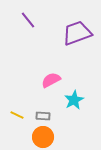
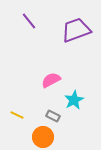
purple line: moved 1 px right, 1 px down
purple trapezoid: moved 1 px left, 3 px up
gray rectangle: moved 10 px right; rotated 24 degrees clockwise
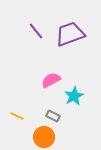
purple line: moved 7 px right, 10 px down
purple trapezoid: moved 6 px left, 4 px down
cyan star: moved 4 px up
yellow line: moved 1 px down
orange circle: moved 1 px right
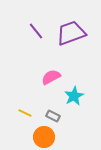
purple trapezoid: moved 1 px right, 1 px up
pink semicircle: moved 3 px up
yellow line: moved 8 px right, 3 px up
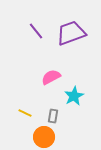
gray rectangle: rotated 72 degrees clockwise
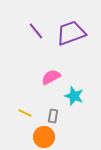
cyan star: rotated 24 degrees counterclockwise
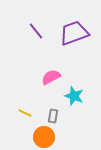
purple trapezoid: moved 3 px right
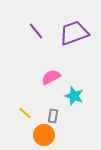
yellow line: rotated 16 degrees clockwise
orange circle: moved 2 px up
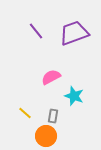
orange circle: moved 2 px right, 1 px down
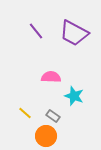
purple trapezoid: rotated 132 degrees counterclockwise
pink semicircle: rotated 30 degrees clockwise
gray rectangle: rotated 64 degrees counterclockwise
